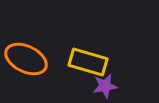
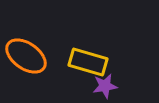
orange ellipse: moved 3 px up; rotated 9 degrees clockwise
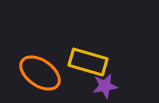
orange ellipse: moved 14 px right, 17 px down
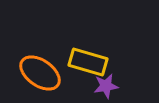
purple star: moved 1 px right
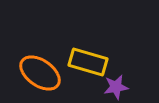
purple star: moved 10 px right, 1 px down
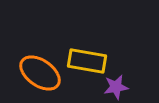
yellow rectangle: moved 1 px left, 1 px up; rotated 6 degrees counterclockwise
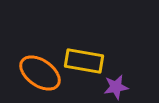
yellow rectangle: moved 3 px left
